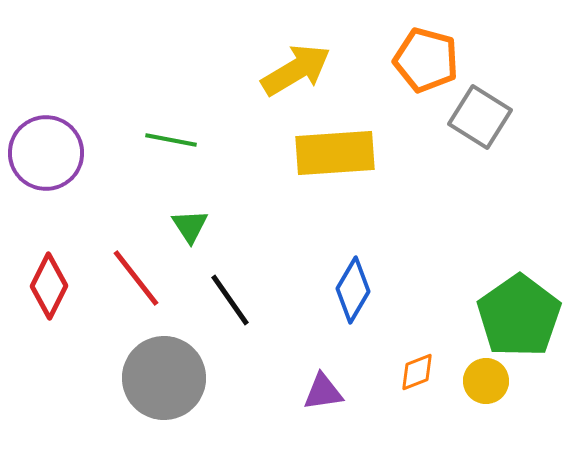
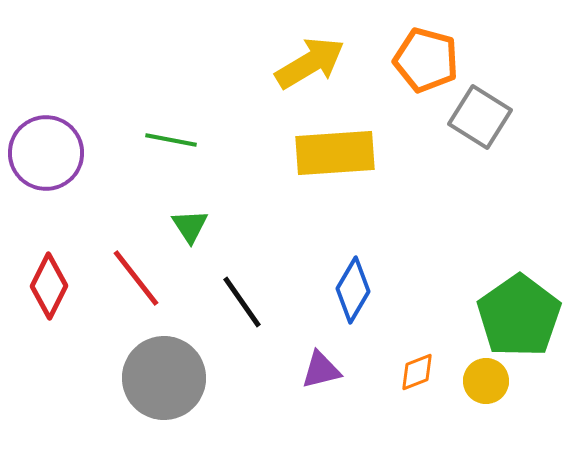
yellow arrow: moved 14 px right, 7 px up
black line: moved 12 px right, 2 px down
purple triangle: moved 2 px left, 22 px up; rotated 6 degrees counterclockwise
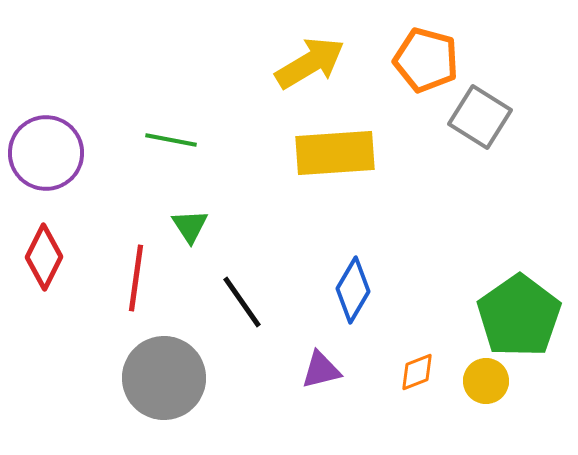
red line: rotated 46 degrees clockwise
red diamond: moved 5 px left, 29 px up
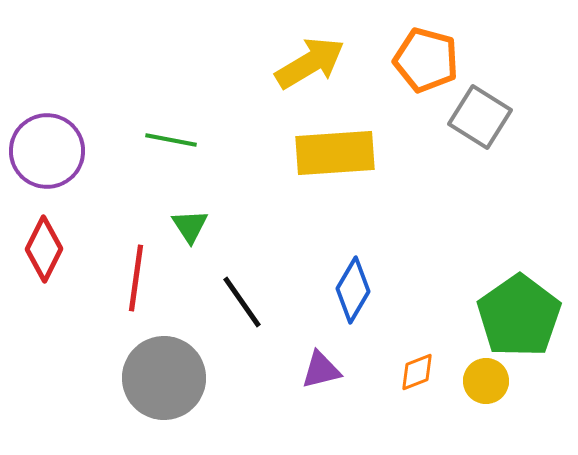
purple circle: moved 1 px right, 2 px up
red diamond: moved 8 px up
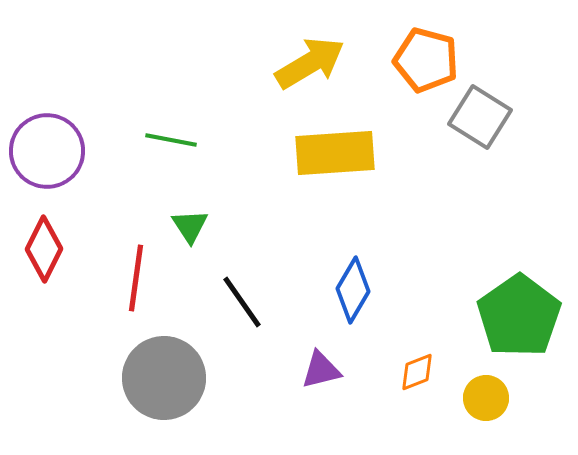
yellow circle: moved 17 px down
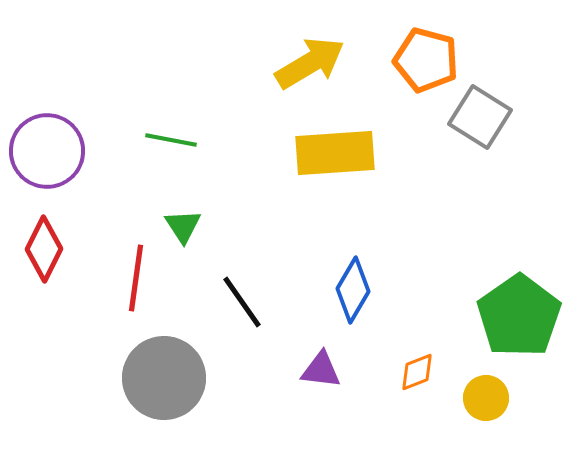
green triangle: moved 7 px left
purple triangle: rotated 21 degrees clockwise
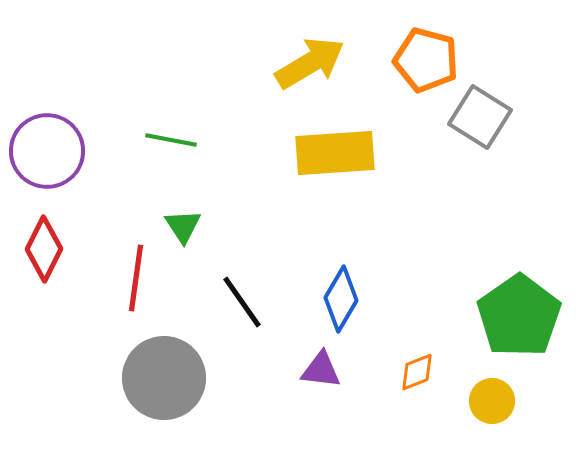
blue diamond: moved 12 px left, 9 px down
yellow circle: moved 6 px right, 3 px down
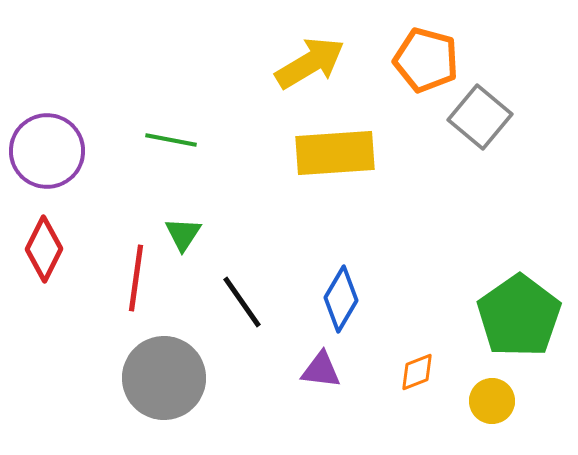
gray square: rotated 8 degrees clockwise
green triangle: moved 8 px down; rotated 6 degrees clockwise
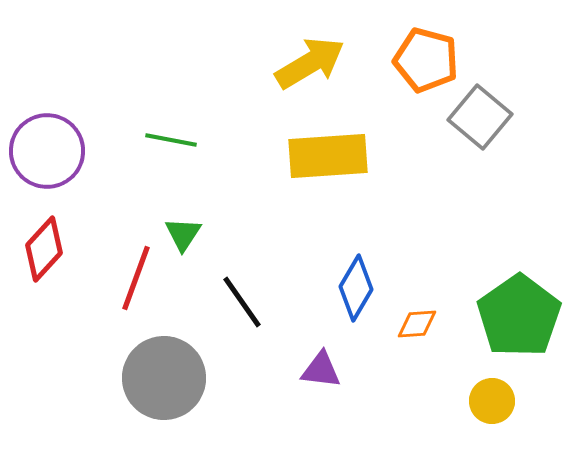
yellow rectangle: moved 7 px left, 3 px down
red diamond: rotated 16 degrees clockwise
red line: rotated 12 degrees clockwise
blue diamond: moved 15 px right, 11 px up
orange diamond: moved 48 px up; rotated 18 degrees clockwise
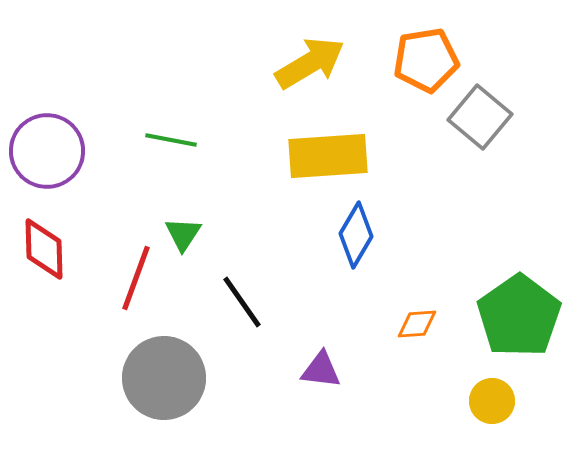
orange pentagon: rotated 24 degrees counterclockwise
red diamond: rotated 44 degrees counterclockwise
blue diamond: moved 53 px up
